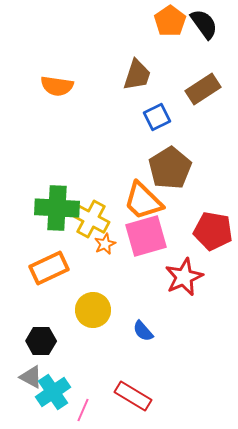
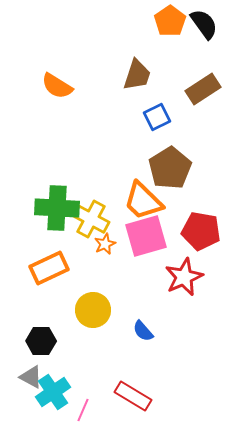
orange semicircle: rotated 24 degrees clockwise
red pentagon: moved 12 px left
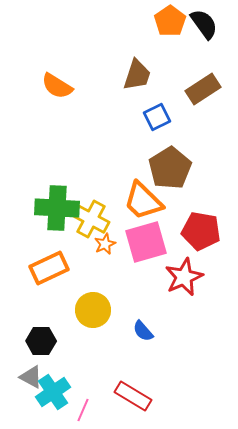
pink square: moved 6 px down
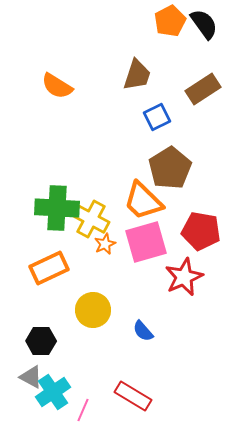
orange pentagon: rotated 8 degrees clockwise
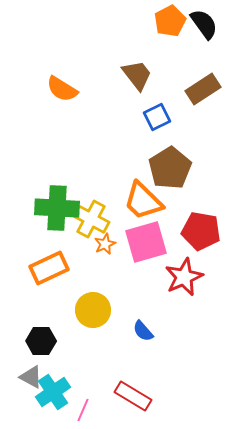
brown trapezoid: rotated 56 degrees counterclockwise
orange semicircle: moved 5 px right, 3 px down
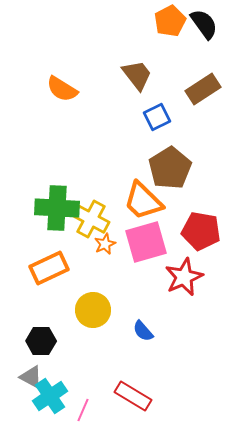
cyan cross: moved 3 px left, 4 px down
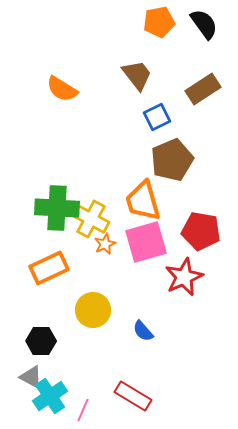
orange pentagon: moved 11 px left, 1 px down; rotated 16 degrees clockwise
brown pentagon: moved 2 px right, 8 px up; rotated 9 degrees clockwise
orange trapezoid: rotated 30 degrees clockwise
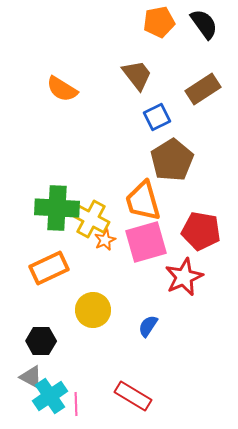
brown pentagon: rotated 9 degrees counterclockwise
orange star: moved 4 px up
blue semicircle: moved 5 px right, 5 px up; rotated 75 degrees clockwise
pink line: moved 7 px left, 6 px up; rotated 25 degrees counterclockwise
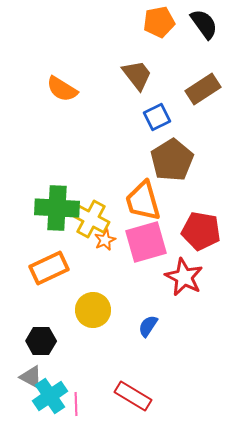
red star: rotated 21 degrees counterclockwise
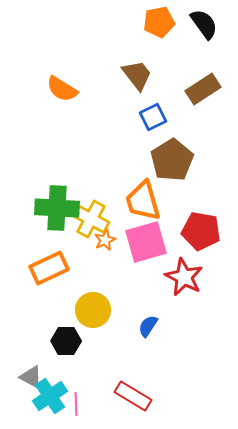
blue square: moved 4 px left
black hexagon: moved 25 px right
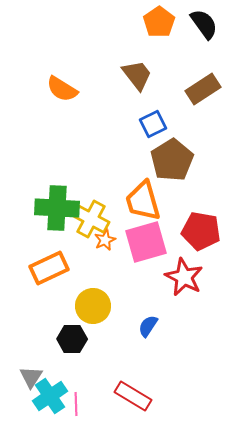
orange pentagon: rotated 24 degrees counterclockwise
blue square: moved 7 px down
yellow circle: moved 4 px up
black hexagon: moved 6 px right, 2 px up
gray triangle: rotated 35 degrees clockwise
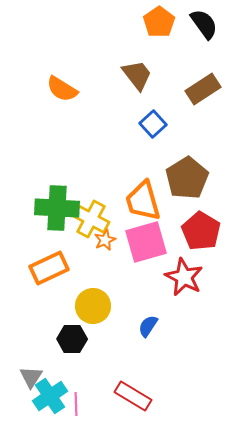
blue square: rotated 16 degrees counterclockwise
brown pentagon: moved 15 px right, 18 px down
red pentagon: rotated 21 degrees clockwise
